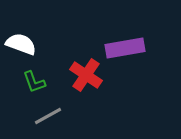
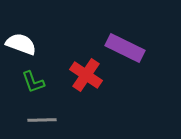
purple rectangle: rotated 36 degrees clockwise
green L-shape: moved 1 px left
gray line: moved 6 px left, 4 px down; rotated 28 degrees clockwise
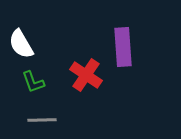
white semicircle: rotated 140 degrees counterclockwise
purple rectangle: moved 2 px left, 1 px up; rotated 60 degrees clockwise
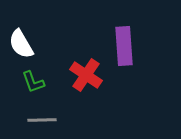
purple rectangle: moved 1 px right, 1 px up
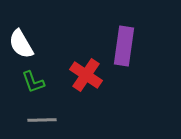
purple rectangle: rotated 12 degrees clockwise
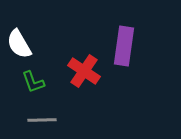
white semicircle: moved 2 px left
red cross: moved 2 px left, 4 px up
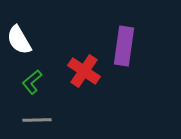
white semicircle: moved 4 px up
green L-shape: moved 1 px left; rotated 70 degrees clockwise
gray line: moved 5 px left
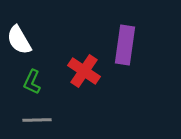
purple rectangle: moved 1 px right, 1 px up
green L-shape: rotated 25 degrees counterclockwise
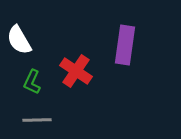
red cross: moved 8 px left
